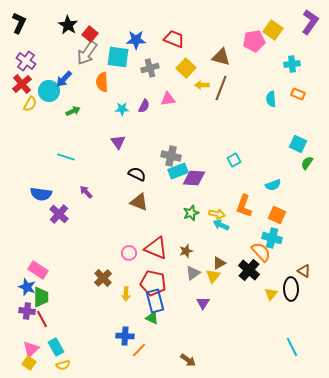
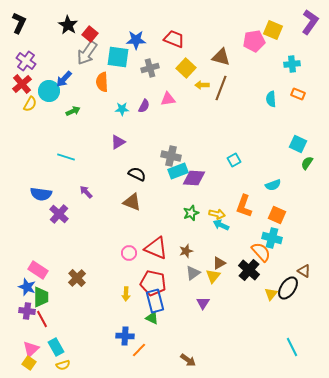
yellow square at (273, 30): rotated 12 degrees counterclockwise
purple triangle at (118, 142): rotated 35 degrees clockwise
brown triangle at (139, 202): moved 7 px left
brown cross at (103, 278): moved 26 px left
black ellipse at (291, 289): moved 3 px left, 1 px up; rotated 35 degrees clockwise
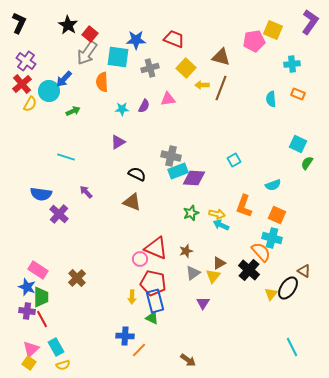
pink circle at (129, 253): moved 11 px right, 6 px down
yellow arrow at (126, 294): moved 6 px right, 3 px down
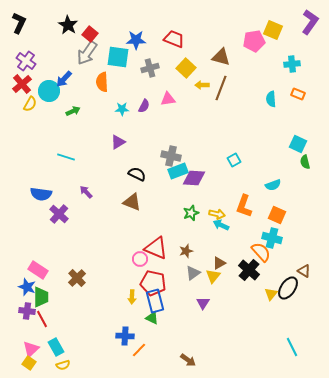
green semicircle at (307, 163): moved 2 px left, 1 px up; rotated 48 degrees counterclockwise
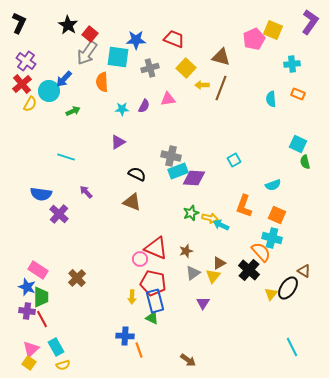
pink pentagon at (254, 41): moved 2 px up; rotated 15 degrees counterclockwise
yellow arrow at (217, 214): moved 7 px left, 4 px down
orange line at (139, 350): rotated 63 degrees counterclockwise
